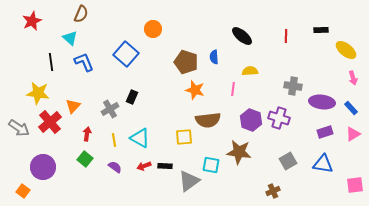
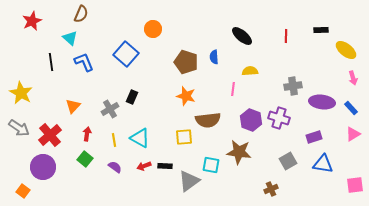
gray cross at (293, 86): rotated 18 degrees counterclockwise
orange star at (195, 90): moved 9 px left, 6 px down
yellow star at (38, 93): moved 17 px left; rotated 20 degrees clockwise
red cross at (50, 122): moved 13 px down
purple rectangle at (325, 132): moved 11 px left, 5 px down
brown cross at (273, 191): moved 2 px left, 2 px up
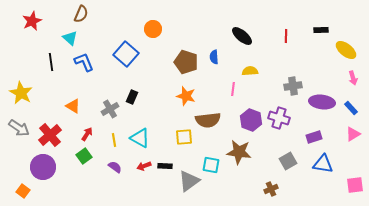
orange triangle at (73, 106): rotated 42 degrees counterclockwise
red arrow at (87, 134): rotated 24 degrees clockwise
green square at (85, 159): moved 1 px left, 3 px up; rotated 14 degrees clockwise
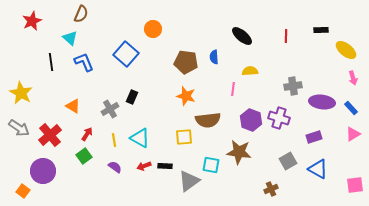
brown pentagon at (186, 62): rotated 10 degrees counterclockwise
blue triangle at (323, 164): moved 5 px left, 5 px down; rotated 20 degrees clockwise
purple circle at (43, 167): moved 4 px down
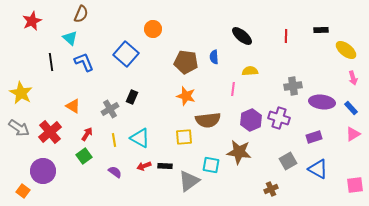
purple hexagon at (251, 120): rotated 15 degrees clockwise
red cross at (50, 135): moved 3 px up
purple semicircle at (115, 167): moved 5 px down
